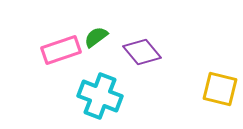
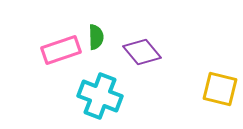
green semicircle: rotated 125 degrees clockwise
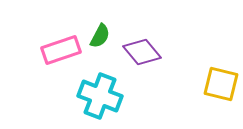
green semicircle: moved 4 px right, 1 px up; rotated 30 degrees clockwise
yellow square: moved 1 px right, 5 px up
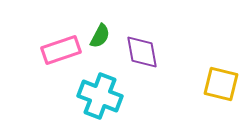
purple diamond: rotated 30 degrees clockwise
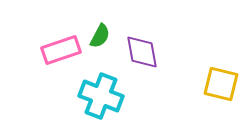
cyan cross: moved 1 px right
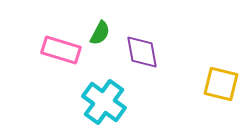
green semicircle: moved 3 px up
pink rectangle: rotated 36 degrees clockwise
cyan cross: moved 3 px right, 6 px down; rotated 15 degrees clockwise
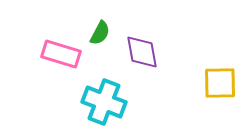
pink rectangle: moved 4 px down
yellow square: moved 1 px left, 1 px up; rotated 15 degrees counterclockwise
cyan cross: rotated 15 degrees counterclockwise
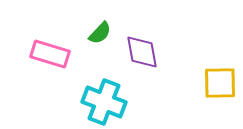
green semicircle: rotated 15 degrees clockwise
pink rectangle: moved 11 px left
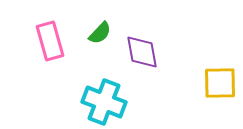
pink rectangle: moved 13 px up; rotated 57 degrees clockwise
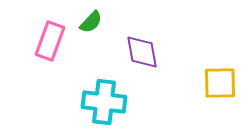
green semicircle: moved 9 px left, 11 px up
pink rectangle: rotated 36 degrees clockwise
cyan cross: rotated 15 degrees counterclockwise
